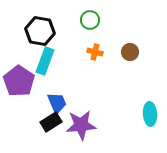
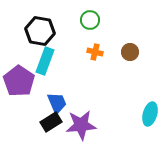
cyan ellipse: rotated 20 degrees clockwise
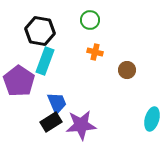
brown circle: moved 3 px left, 18 px down
cyan ellipse: moved 2 px right, 5 px down
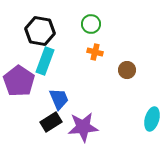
green circle: moved 1 px right, 4 px down
blue trapezoid: moved 2 px right, 4 px up
purple star: moved 2 px right, 2 px down
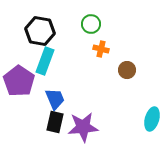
orange cross: moved 6 px right, 3 px up
blue trapezoid: moved 4 px left
black rectangle: moved 4 px right; rotated 45 degrees counterclockwise
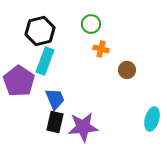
black hexagon: rotated 24 degrees counterclockwise
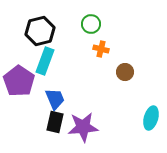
brown circle: moved 2 px left, 2 px down
cyan ellipse: moved 1 px left, 1 px up
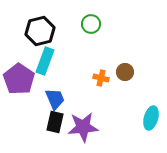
orange cross: moved 29 px down
purple pentagon: moved 2 px up
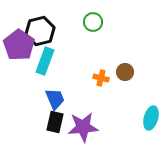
green circle: moved 2 px right, 2 px up
purple pentagon: moved 34 px up
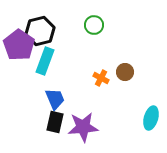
green circle: moved 1 px right, 3 px down
orange cross: rotated 14 degrees clockwise
